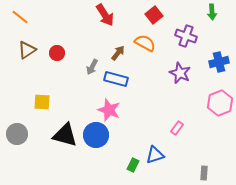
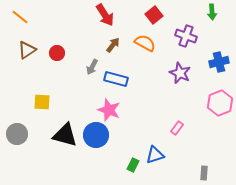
brown arrow: moved 5 px left, 8 px up
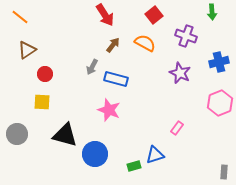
red circle: moved 12 px left, 21 px down
blue circle: moved 1 px left, 19 px down
green rectangle: moved 1 px right, 1 px down; rotated 48 degrees clockwise
gray rectangle: moved 20 px right, 1 px up
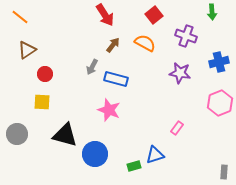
purple star: rotated 15 degrees counterclockwise
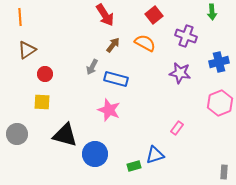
orange line: rotated 48 degrees clockwise
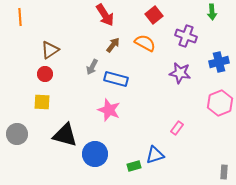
brown triangle: moved 23 px right
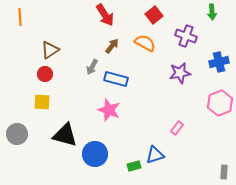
brown arrow: moved 1 px left, 1 px down
purple star: rotated 20 degrees counterclockwise
